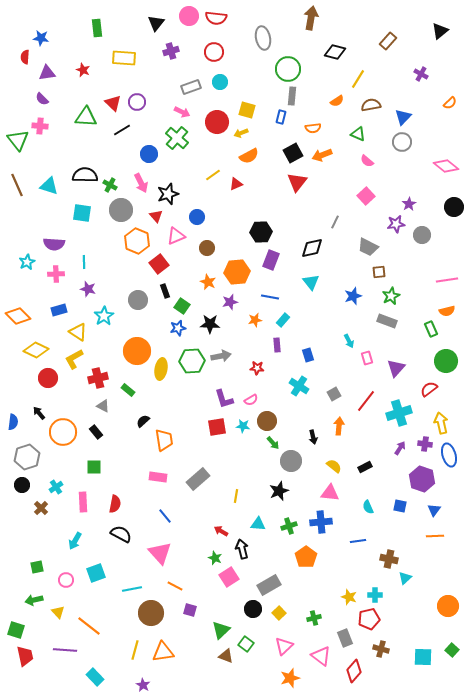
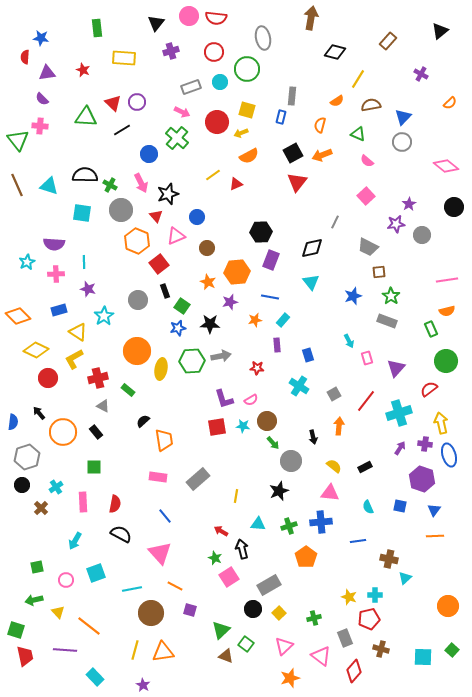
green circle at (288, 69): moved 41 px left
orange semicircle at (313, 128): moved 7 px right, 3 px up; rotated 112 degrees clockwise
green star at (391, 296): rotated 12 degrees counterclockwise
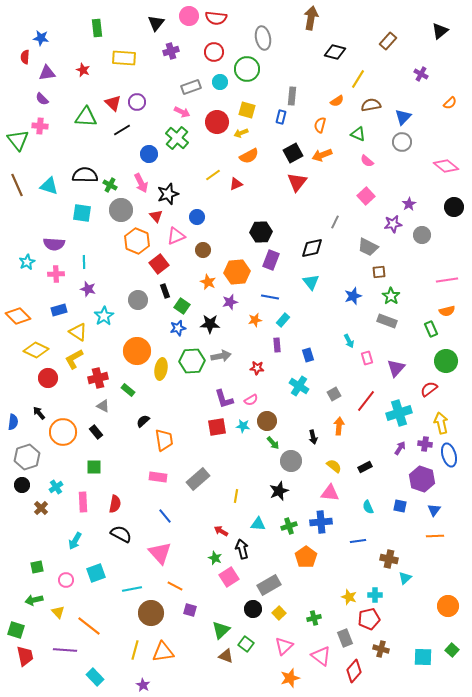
purple star at (396, 224): moved 3 px left
brown circle at (207, 248): moved 4 px left, 2 px down
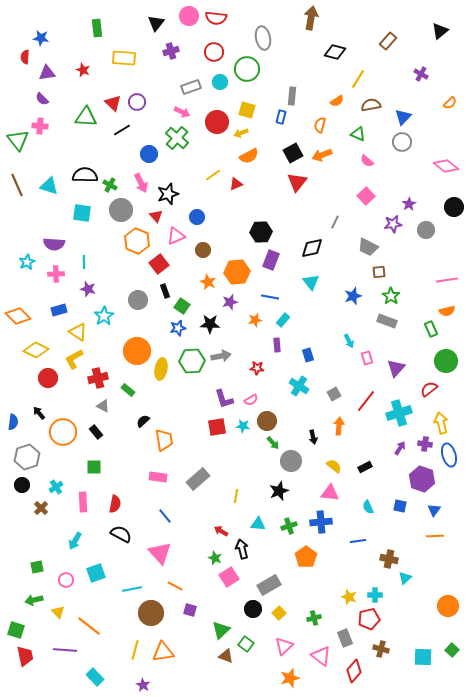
gray circle at (422, 235): moved 4 px right, 5 px up
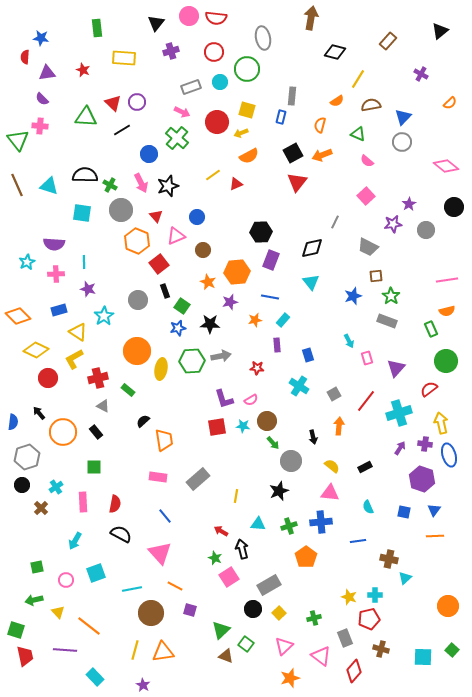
black star at (168, 194): moved 8 px up
brown square at (379, 272): moved 3 px left, 4 px down
yellow semicircle at (334, 466): moved 2 px left
blue square at (400, 506): moved 4 px right, 6 px down
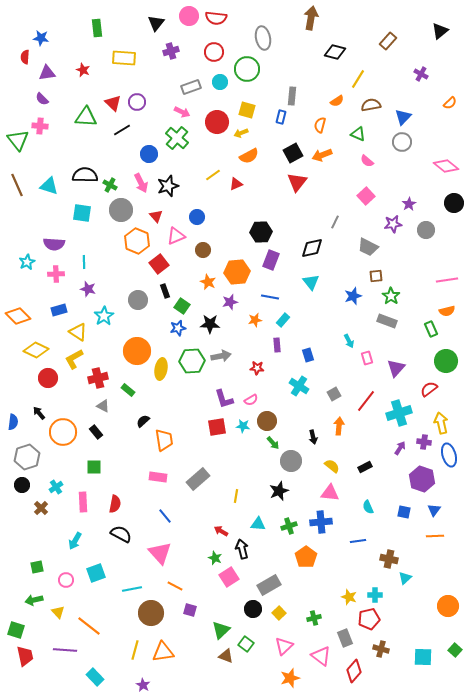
black circle at (454, 207): moved 4 px up
purple cross at (425, 444): moved 1 px left, 2 px up
green square at (452, 650): moved 3 px right
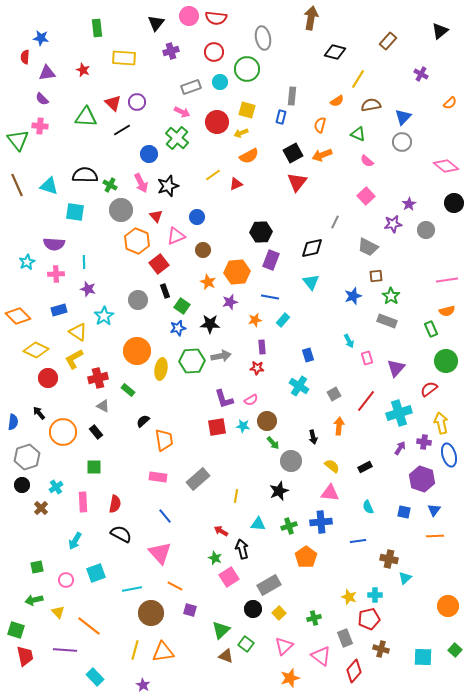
cyan square at (82, 213): moved 7 px left, 1 px up
purple rectangle at (277, 345): moved 15 px left, 2 px down
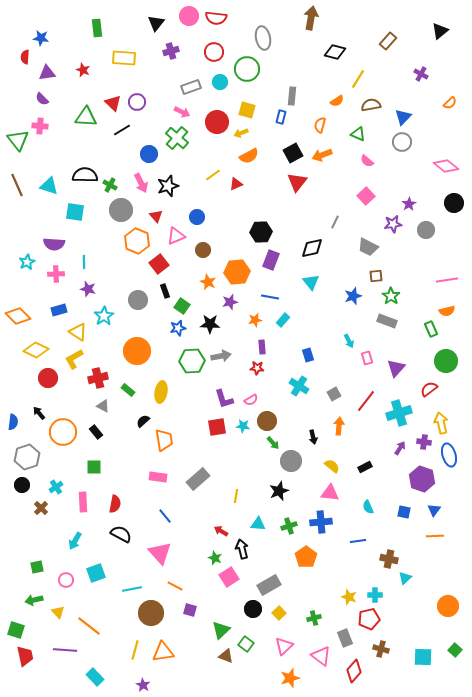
yellow ellipse at (161, 369): moved 23 px down
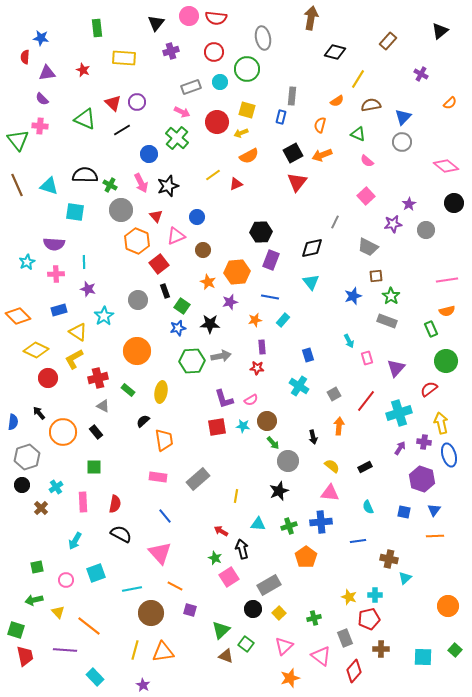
green triangle at (86, 117): moved 1 px left, 2 px down; rotated 20 degrees clockwise
gray circle at (291, 461): moved 3 px left
brown cross at (381, 649): rotated 14 degrees counterclockwise
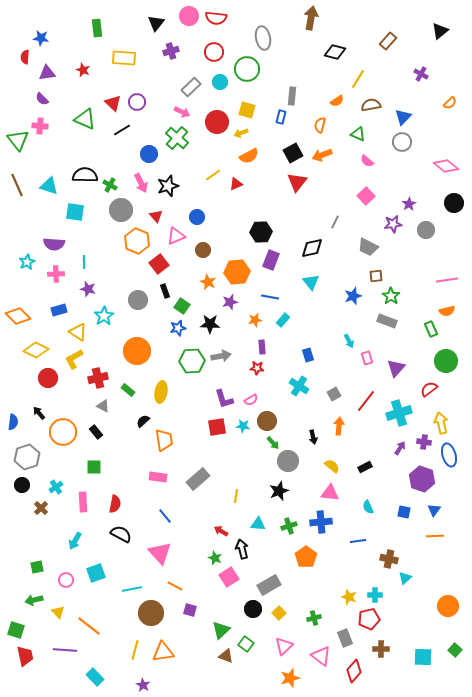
gray rectangle at (191, 87): rotated 24 degrees counterclockwise
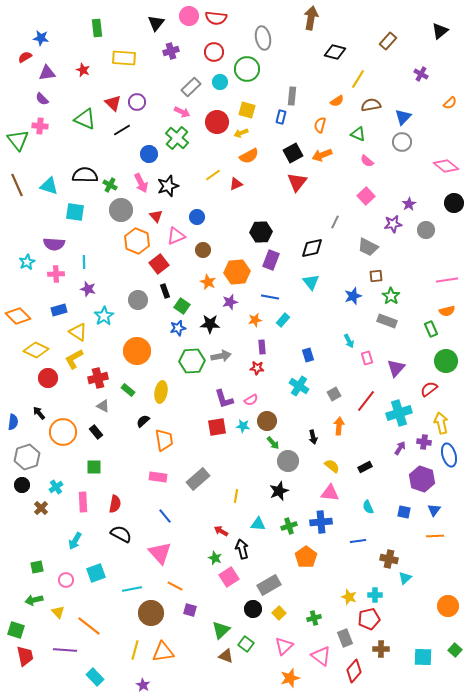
red semicircle at (25, 57): rotated 56 degrees clockwise
